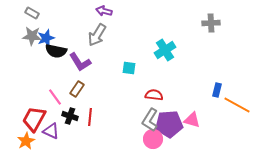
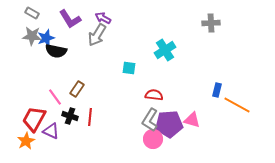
purple arrow: moved 1 px left, 7 px down; rotated 14 degrees clockwise
purple L-shape: moved 10 px left, 43 px up
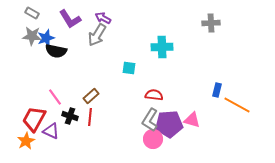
cyan cross: moved 3 px left, 3 px up; rotated 30 degrees clockwise
brown rectangle: moved 14 px right, 7 px down; rotated 14 degrees clockwise
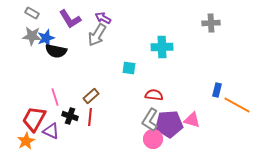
pink line: rotated 18 degrees clockwise
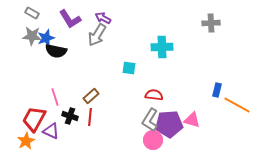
pink circle: moved 1 px down
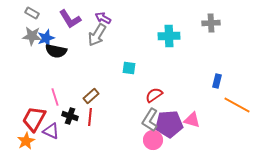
cyan cross: moved 7 px right, 11 px up
blue rectangle: moved 9 px up
red semicircle: rotated 42 degrees counterclockwise
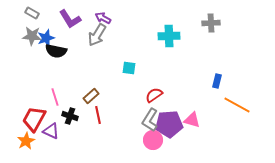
red line: moved 8 px right, 2 px up; rotated 18 degrees counterclockwise
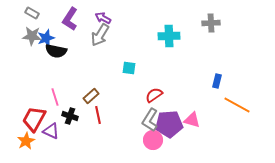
purple L-shape: rotated 65 degrees clockwise
gray arrow: moved 3 px right
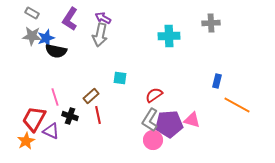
gray arrow: rotated 20 degrees counterclockwise
cyan square: moved 9 px left, 10 px down
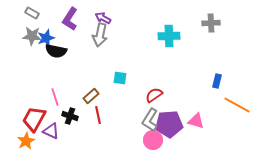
pink triangle: moved 4 px right, 1 px down
